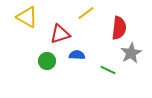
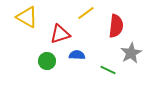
red semicircle: moved 3 px left, 2 px up
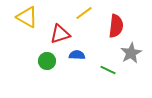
yellow line: moved 2 px left
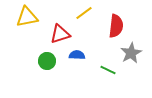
yellow triangle: rotated 40 degrees counterclockwise
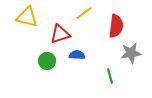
yellow triangle: rotated 25 degrees clockwise
gray star: rotated 20 degrees clockwise
green line: moved 2 px right, 6 px down; rotated 49 degrees clockwise
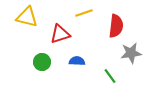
yellow line: rotated 18 degrees clockwise
blue semicircle: moved 6 px down
green circle: moved 5 px left, 1 px down
green line: rotated 21 degrees counterclockwise
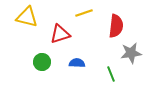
blue semicircle: moved 2 px down
green line: moved 1 px right, 2 px up; rotated 14 degrees clockwise
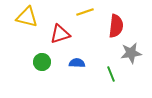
yellow line: moved 1 px right, 1 px up
